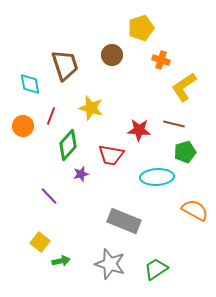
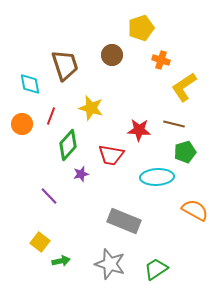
orange circle: moved 1 px left, 2 px up
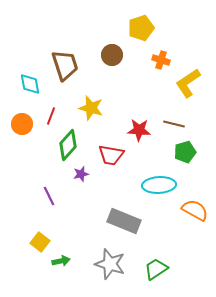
yellow L-shape: moved 4 px right, 4 px up
cyan ellipse: moved 2 px right, 8 px down
purple line: rotated 18 degrees clockwise
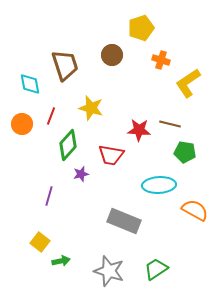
brown line: moved 4 px left
green pentagon: rotated 25 degrees clockwise
purple line: rotated 42 degrees clockwise
gray star: moved 1 px left, 7 px down
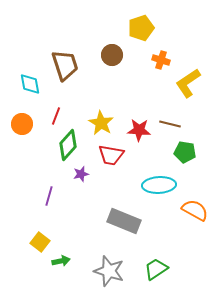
yellow star: moved 10 px right, 15 px down; rotated 15 degrees clockwise
red line: moved 5 px right
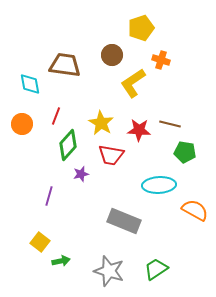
brown trapezoid: rotated 64 degrees counterclockwise
yellow L-shape: moved 55 px left
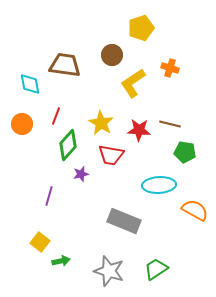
orange cross: moved 9 px right, 8 px down
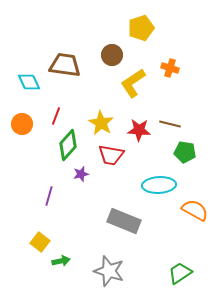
cyan diamond: moved 1 px left, 2 px up; rotated 15 degrees counterclockwise
green trapezoid: moved 24 px right, 4 px down
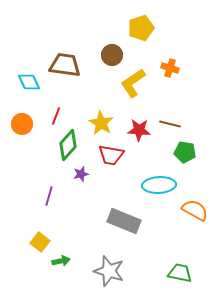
green trapezoid: rotated 45 degrees clockwise
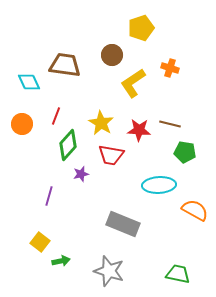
gray rectangle: moved 1 px left, 3 px down
green trapezoid: moved 2 px left, 1 px down
